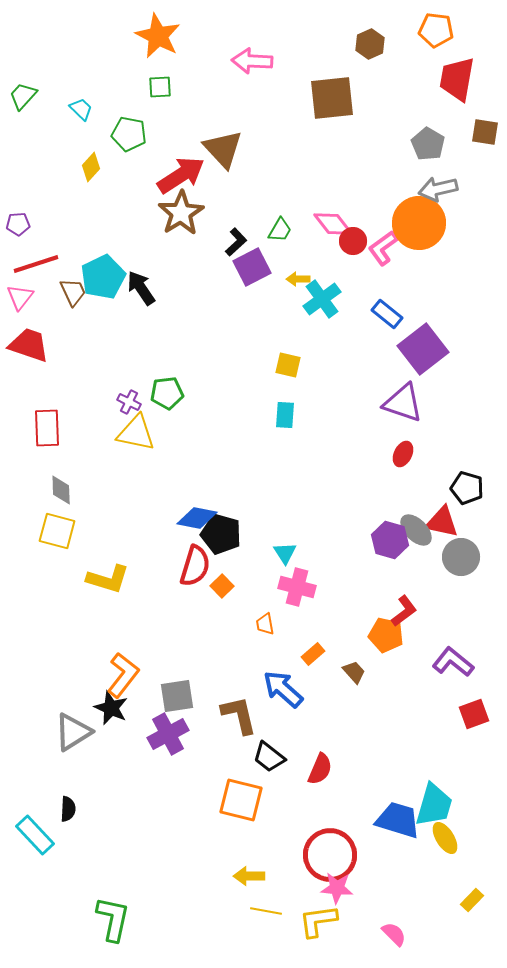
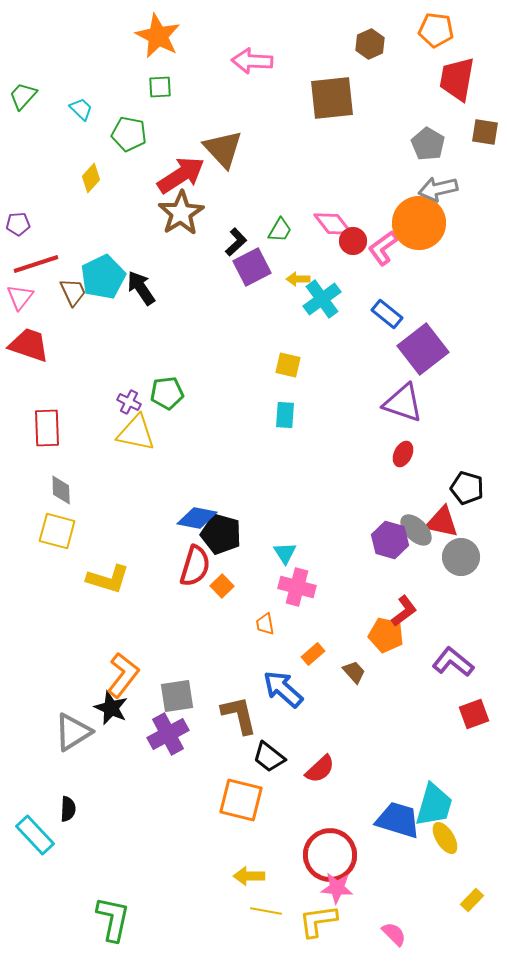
yellow diamond at (91, 167): moved 11 px down
red semicircle at (320, 769): rotated 24 degrees clockwise
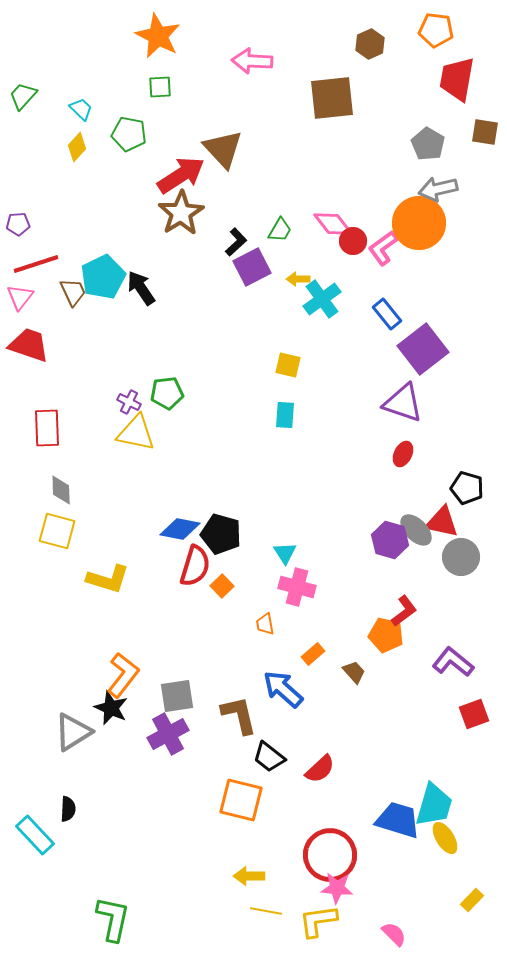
yellow diamond at (91, 178): moved 14 px left, 31 px up
blue rectangle at (387, 314): rotated 12 degrees clockwise
blue diamond at (197, 518): moved 17 px left, 11 px down
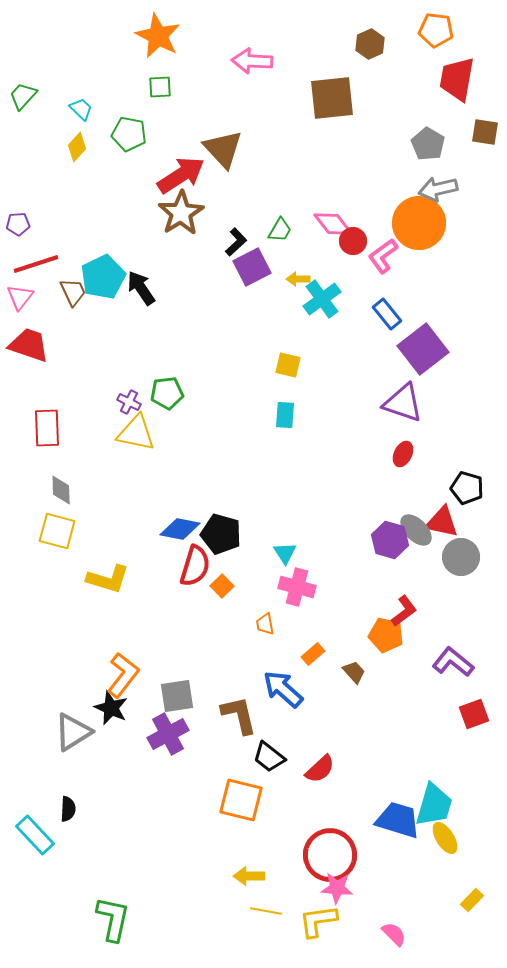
pink L-shape at (383, 248): moved 8 px down
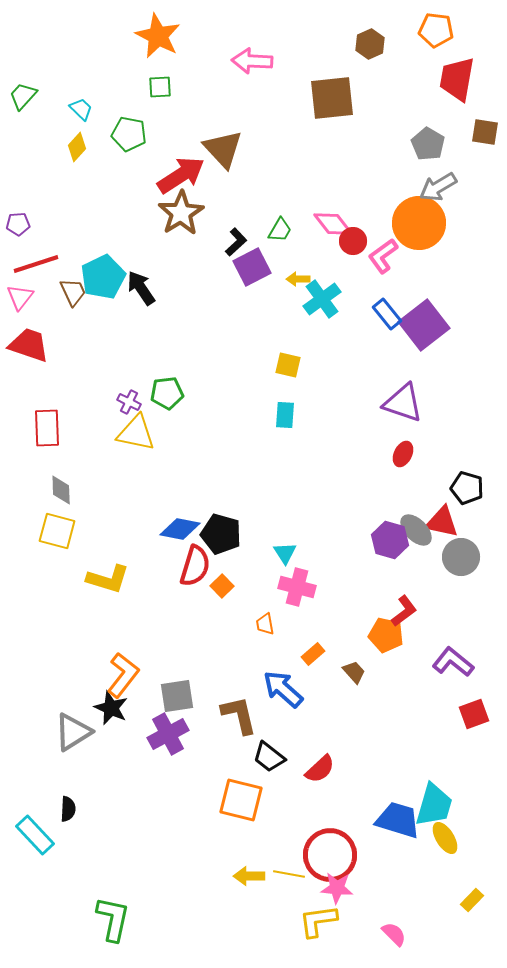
gray arrow at (438, 189): moved 2 px up; rotated 18 degrees counterclockwise
purple square at (423, 349): moved 1 px right, 24 px up
yellow line at (266, 911): moved 23 px right, 37 px up
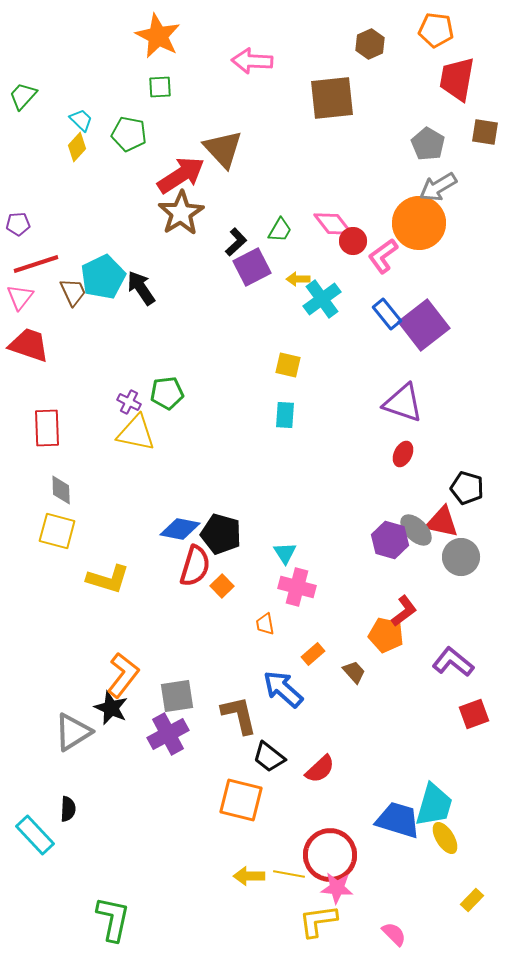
cyan trapezoid at (81, 109): moved 11 px down
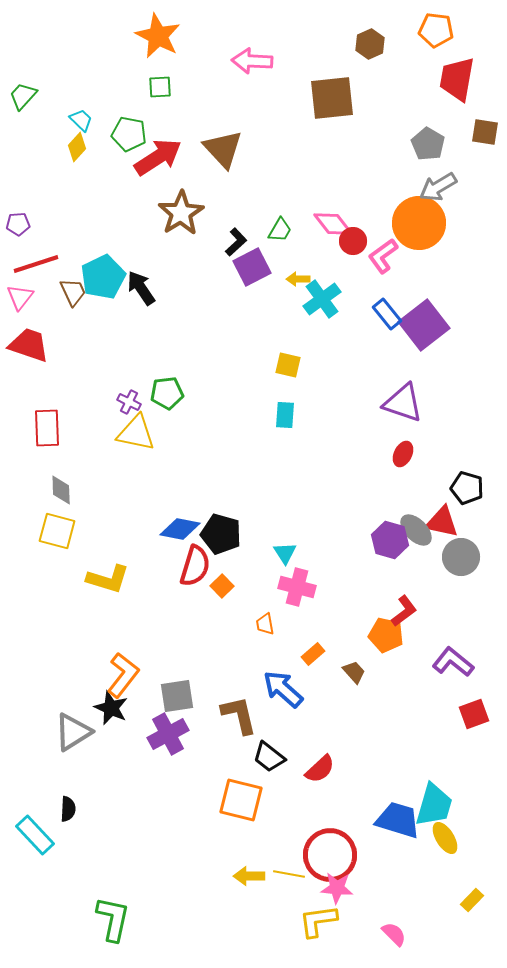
red arrow at (181, 175): moved 23 px left, 18 px up
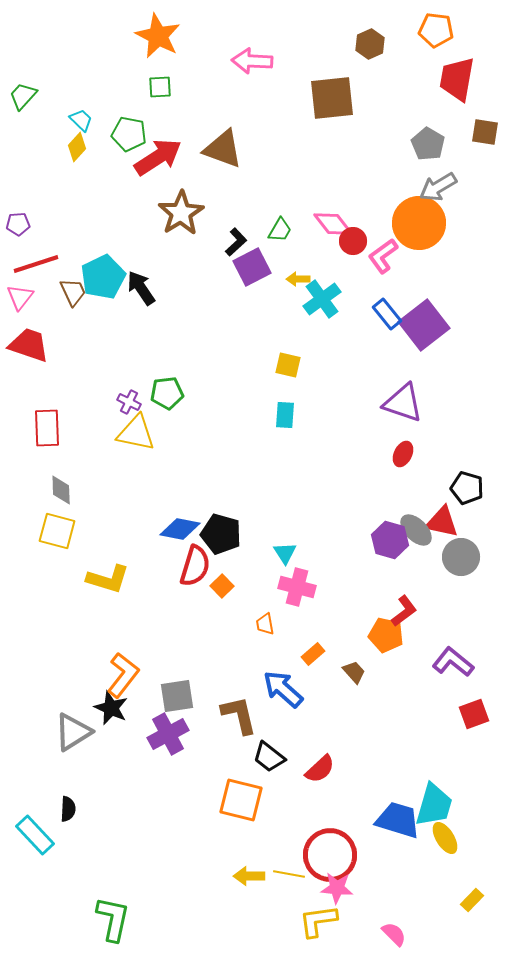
brown triangle at (223, 149): rotated 27 degrees counterclockwise
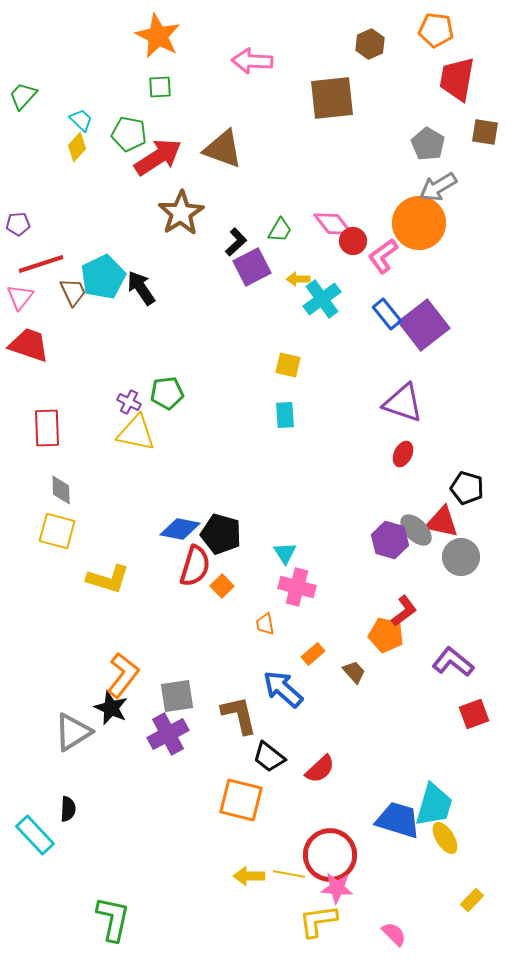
red line at (36, 264): moved 5 px right
cyan rectangle at (285, 415): rotated 8 degrees counterclockwise
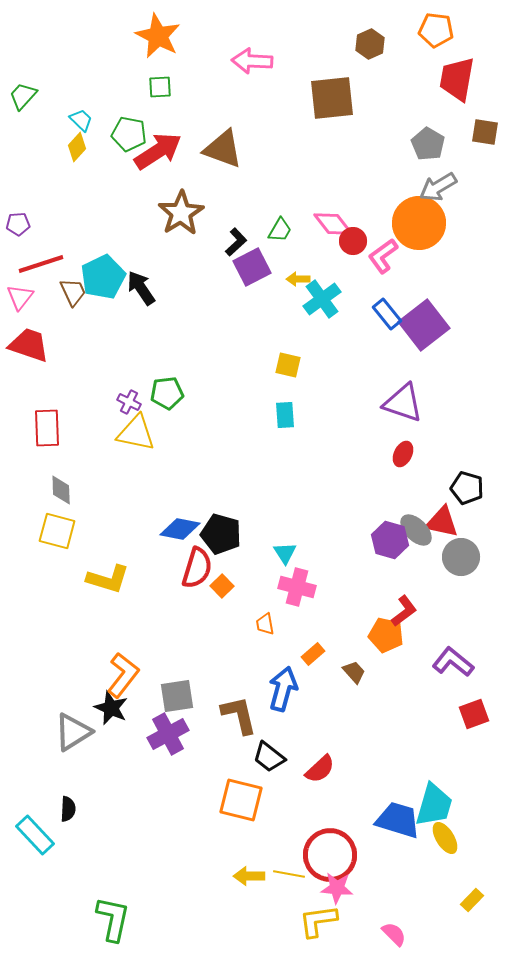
red arrow at (158, 157): moved 6 px up
red semicircle at (195, 566): moved 2 px right, 2 px down
blue arrow at (283, 689): rotated 63 degrees clockwise
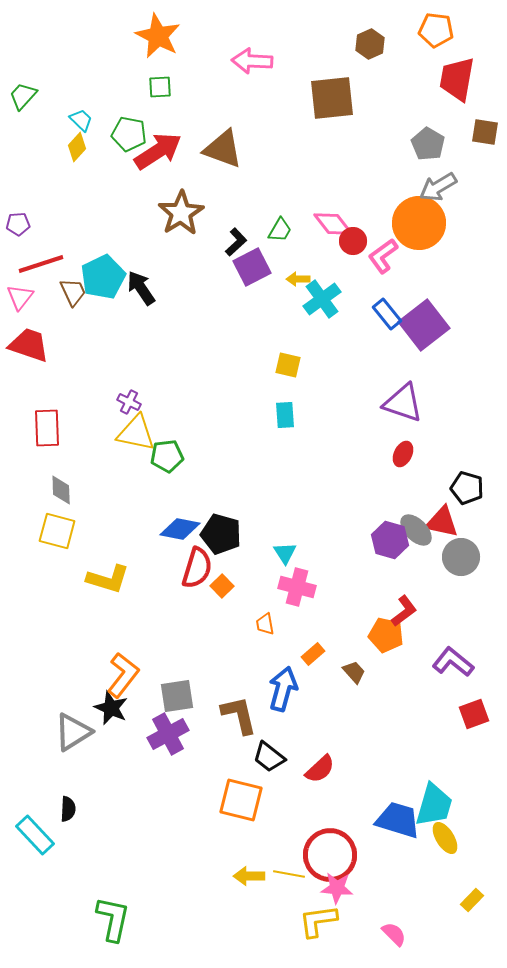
green pentagon at (167, 393): moved 63 px down
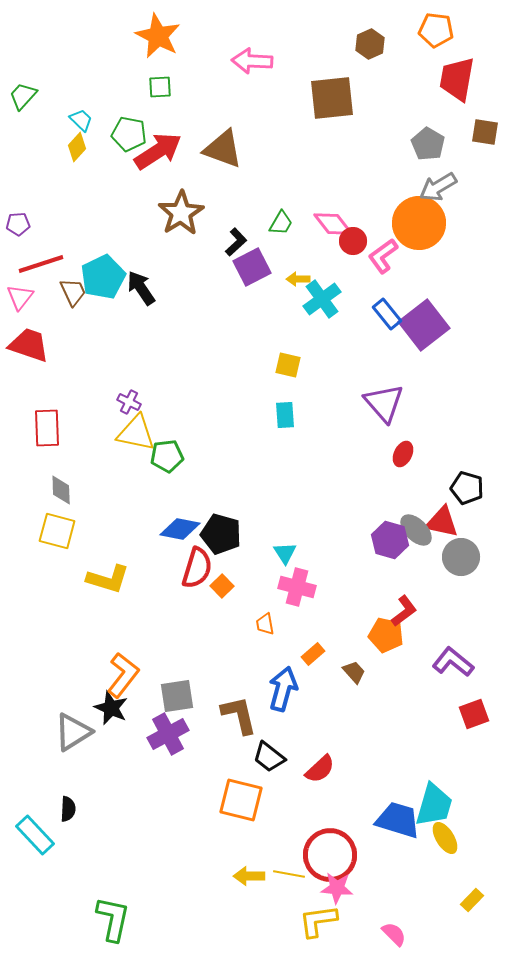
green trapezoid at (280, 230): moved 1 px right, 7 px up
purple triangle at (403, 403): moved 19 px left; rotated 30 degrees clockwise
